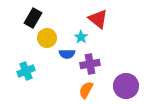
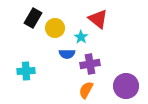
yellow circle: moved 8 px right, 10 px up
cyan cross: rotated 18 degrees clockwise
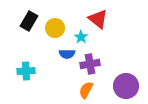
black rectangle: moved 4 px left, 3 px down
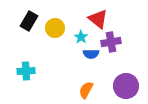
blue semicircle: moved 24 px right
purple cross: moved 21 px right, 22 px up
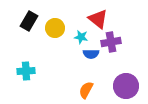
cyan star: rotated 24 degrees counterclockwise
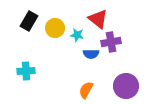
cyan star: moved 4 px left, 2 px up
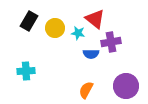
red triangle: moved 3 px left
cyan star: moved 1 px right, 2 px up
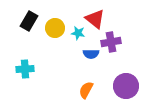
cyan cross: moved 1 px left, 2 px up
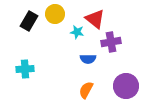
yellow circle: moved 14 px up
cyan star: moved 1 px left, 1 px up
blue semicircle: moved 3 px left, 5 px down
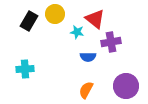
blue semicircle: moved 2 px up
